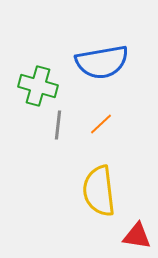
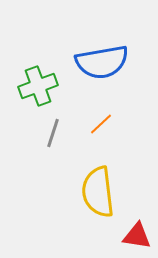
green cross: rotated 36 degrees counterclockwise
gray line: moved 5 px left, 8 px down; rotated 12 degrees clockwise
yellow semicircle: moved 1 px left, 1 px down
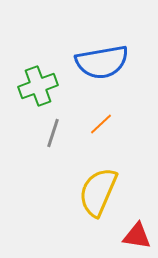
yellow semicircle: rotated 30 degrees clockwise
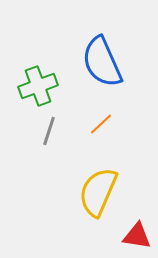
blue semicircle: rotated 76 degrees clockwise
gray line: moved 4 px left, 2 px up
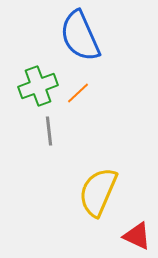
blue semicircle: moved 22 px left, 26 px up
orange line: moved 23 px left, 31 px up
gray line: rotated 24 degrees counterclockwise
red triangle: rotated 16 degrees clockwise
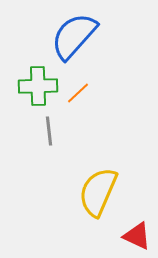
blue semicircle: moved 6 px left; rotated 66 degrees clockwise
green cross: rotated 18 degrees clockwise
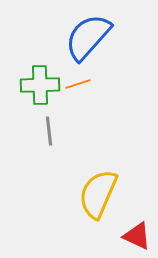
blue semicircle: moved 14 px right, 1 px down
green cross: moved 2 px right, 1 px up
orange line: moved 9 px up; rotated 25 degrees clockwise
yellow semicircle: moved 2 px down
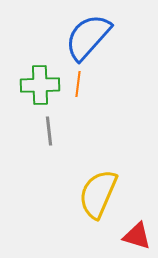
orange line: rotated 65 degrees counterclockwise
red triangle: rotated 8 degrees counterclockwise
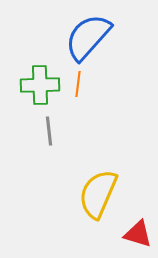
red triangle: moved 1 px right, 2 px up
